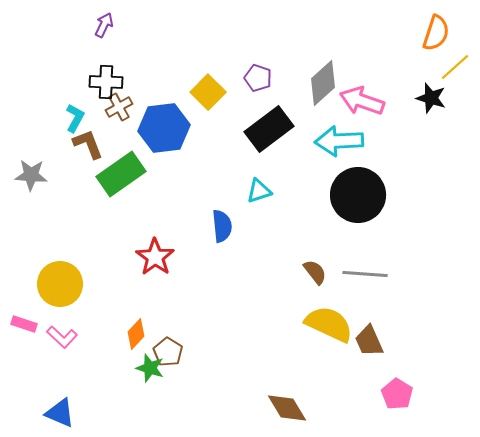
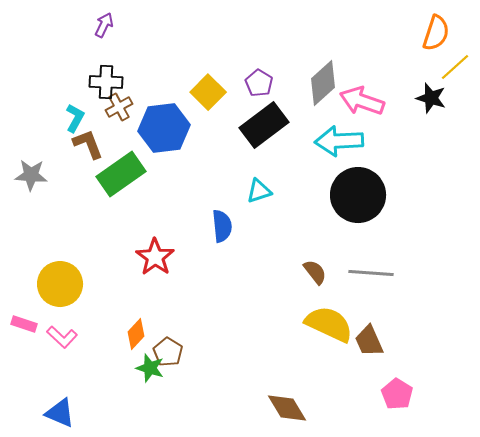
purple pentagon: moved 1 px right, 5 px down; rotated 12 degrees clockwise
black rectangle: moved 5 px left, 4 px up
gray line: moved 6 px right, 1 px up
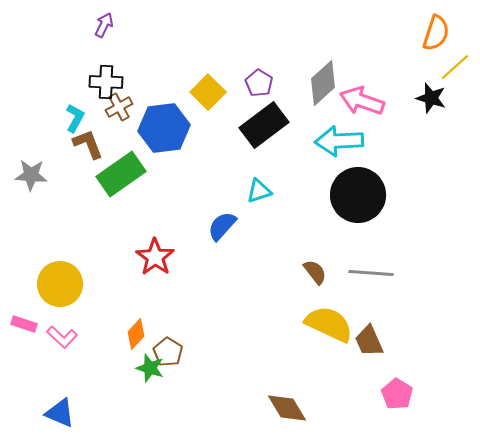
blue semicircle: rotated 132 degrees counterclockwise
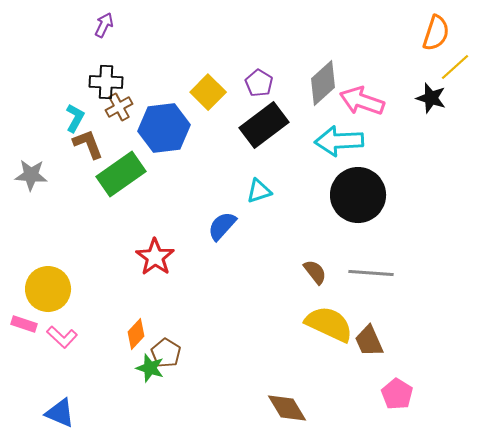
yellow circle: moved 12 px left, 5 px down
brown pentagon: moved 2 px left, 1 px down
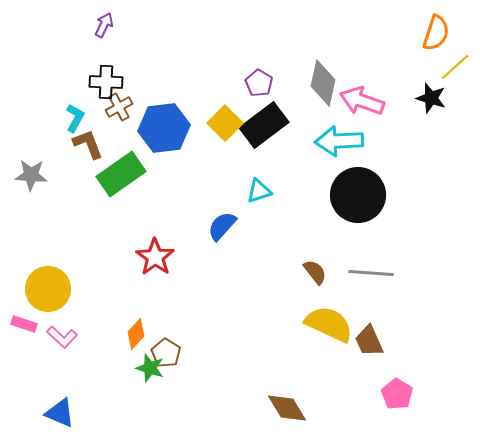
gray diamond: rotated 36 degrees counterclockwise
yellow square: moved 17 px right, 31 px down
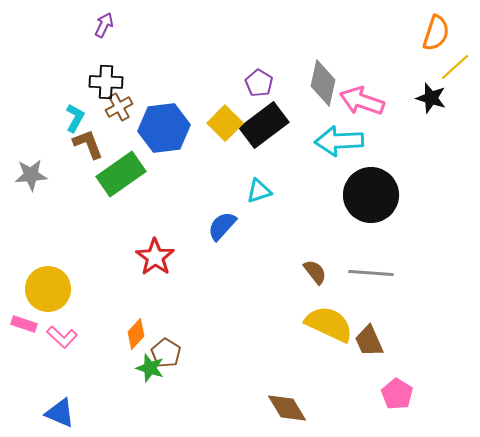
gray star: rotated 8 degrees counterclockwise
black circle: moved 13 px right
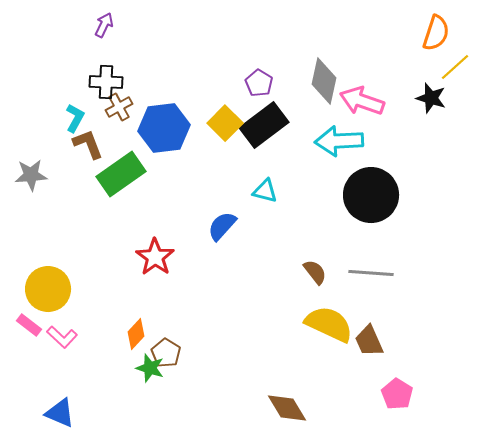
gray diamond: moved 1 px right, 2 px up
cyan triangle: moved 6 px right; rotated 32 degrees clockwise
pink rectangle: moved 5 px right, 1 px down; rotated 20 degrees clockwise
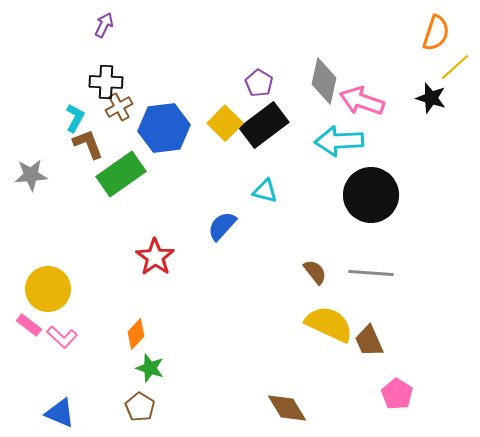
brown pentagon: moved 26 px left, 54 px down
